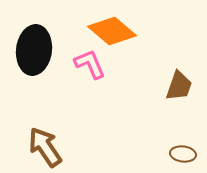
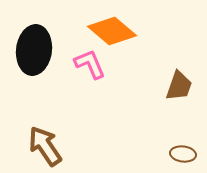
brown arrow: moved 1 px up
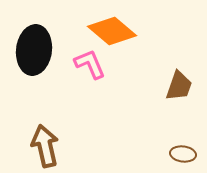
brown arrow: rotated 21 degrees clockwise
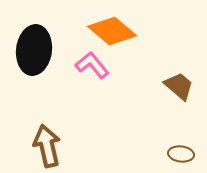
pink L-shape: moved 2 px right, 1 px down; rotated 16 degrees counterclockwise
brown trapezoid: rotated 68 degrees counterclockwise
brown arrow: moved 2 px right
brown ellipse: moved 2 px left
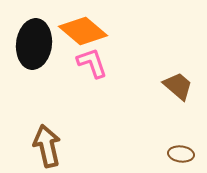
orange diamond: moved 29 px left
black ellipse: moved 6 px up
pink L-shape: moved 2 px up; rotated 20 degrees clockwise
brown trapezoid: moved 1 px left
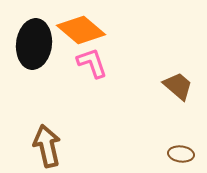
orange diamond: moved 2 px left, 1 px up
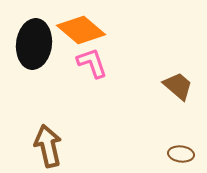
brown arrow: moved 1 px right
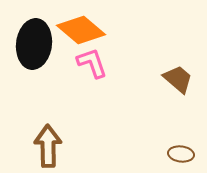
brown trapezoid: moved 7 px up
brown arrow: rotated 12 degrees clockwise
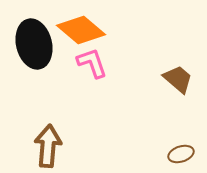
black ellipse: rotated 21 degrees counterclockwise
brown arrow: rotated 6 degrees clockwise
brown ellipse: rotated 25 degrees counterclockwise
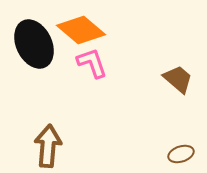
black ellipse: rotated 12 degrees counterclockwise
